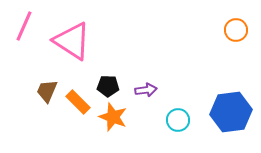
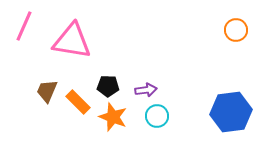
pink triangle: rotated 24 degrees counterclockwise
cyan circle: moved 21 px left, 4 px up
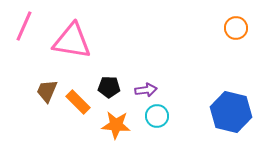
orange circle: moved 2 px up
black pentagon: moved 1 px right, 1 px down
blue hexagon: rotated 21 degrees clockwise
orange star: moved 3 px right, 8 px down; rotated 16 degrees counterclockwise
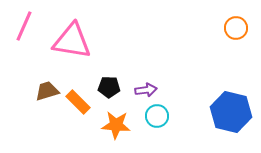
brown trapezoid: rotated 50 degrees clockwise
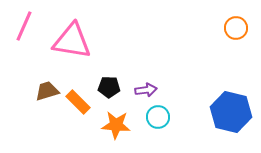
cyan circle: moved 1 px right, 1 px down
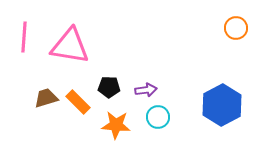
pink line: moved 11 px down; rotated 20 degrees counterclockwise
pink triangle: moved 2 px left, 5 px down
brown trapezoid: moved 1 px left, 7 px down
blue hexagon: moved 9 px left, 7 px up; rotated 18 degrees clockwise
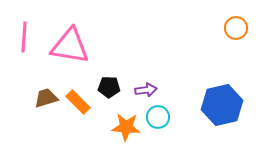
blue hexagon: rotated 15 degrees clockwise
orange star: moved 10 px right, 2 px down
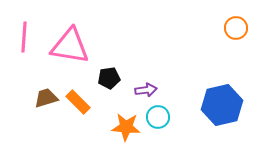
black pentagon: moved 9 px up; rotated 10 degrees counterclockwise
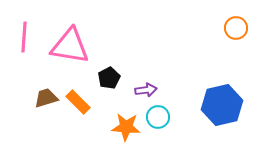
black pentagon: rotated 20 degrees counterclockwise
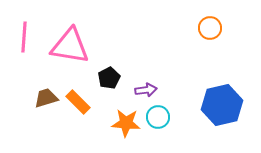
orange circle: moved 26 px left
orange star: moved 4 px up
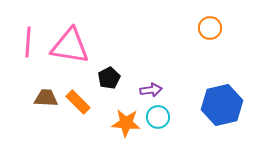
pink line: moved 4 px right, 5 px down
purple arrow: moved 5 px right
brown trapezoid: rotated 20 degrees clockwise
